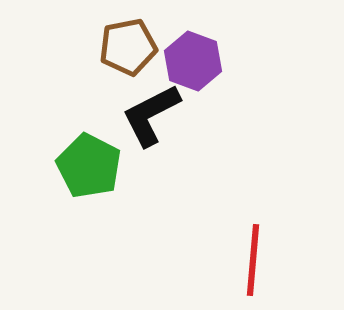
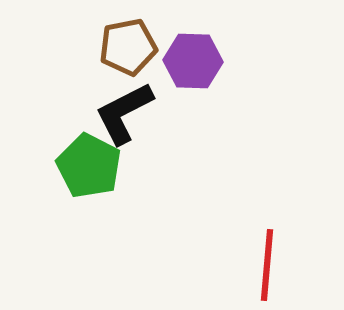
purple hexagon: rotated 18 degrees counterclockwise
black L-shape: moved 27 px left, 2 px up
red line: moved 14 px right, 5 px down
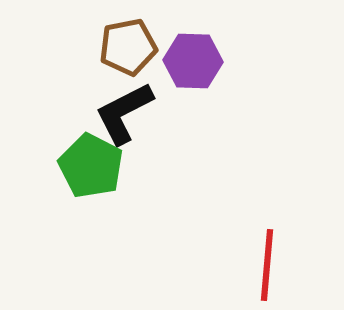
green pentagon: moved 2 px right
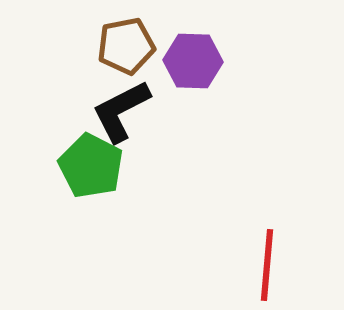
brown pentagon: moved 2 px left, 1 px up
black L-shape: moved 3 px left, 2 px up
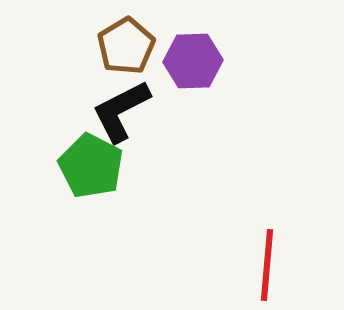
brown pentagon: rotated 20 degrees counterclockwise
purple hexagon: rotated 4 degrees counterclockwise
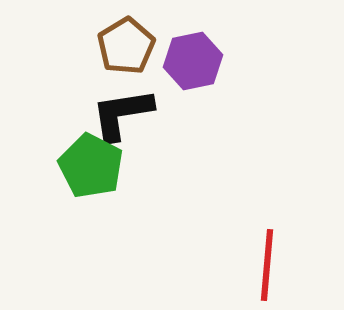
purple hexagon: rotated 10 degrees counterclockwise
black L-shape: moved 1 px right, 3 px down; rotated 18 degrees clockwise
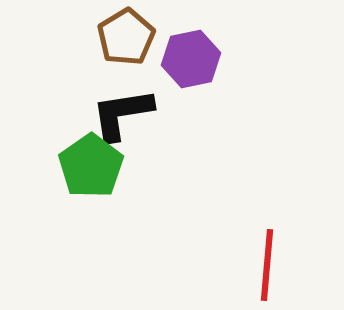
brown pentagon: moved 9 px up
purple hexagon: moved 2 px left, 2 px up
green pentagon: rotated 10 degrees clockwise
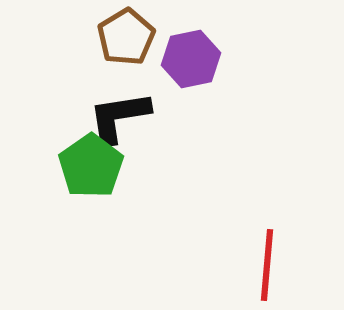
black L-shape: moved 3 px left, 3 px down
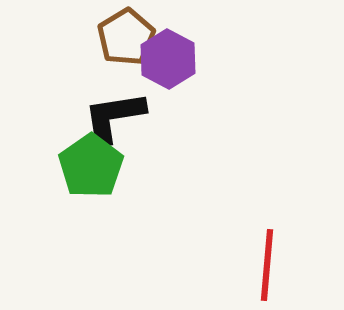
purple hexagon: moved 23 px left; rotated 20 degrees counterclockwise
black L-shape: moved 5 px left
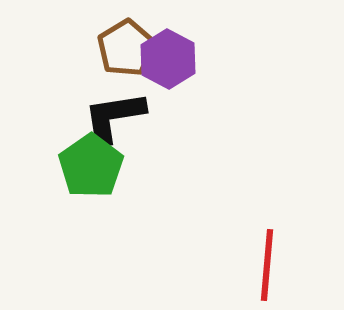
brown pentagon: moved 11 px down
